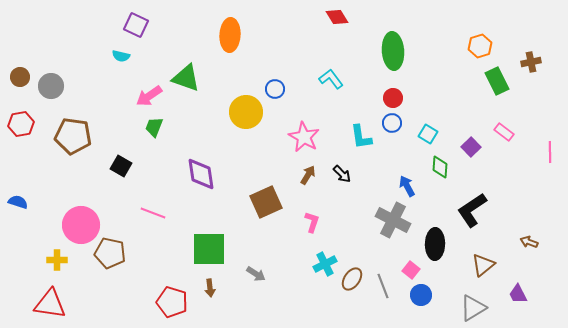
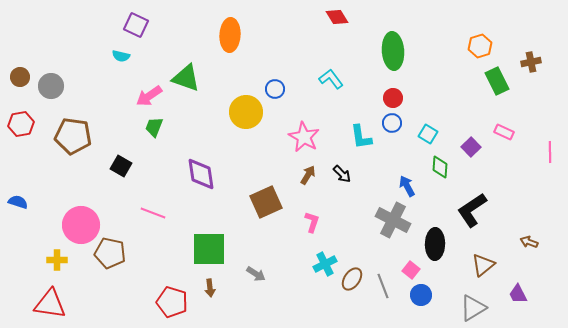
pink rectangle at (504, 132): rotated 12 degrees counterclockwise
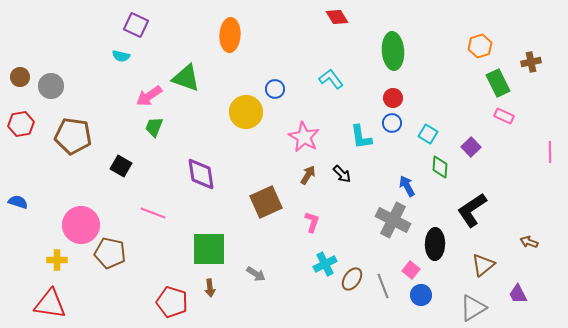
green rectangle at (497, 81): moved 1 px right, 2 px down
pink rectangle at (504, 132): moved 16 px up
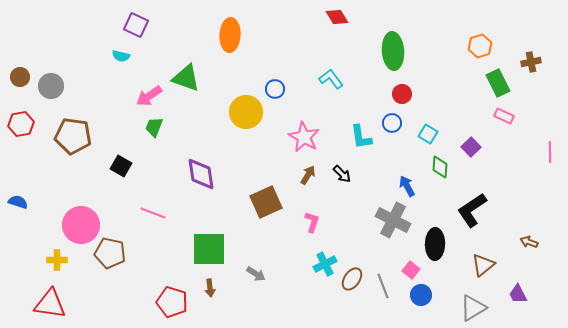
red circle at (393, 98): moved 9 px right, 4 px up
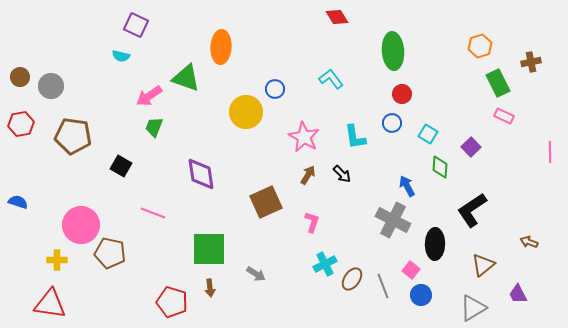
orange ellipse at (230, 35): moved 9 px left, 12 px down
cyan L-shape at (361, 137): moved 6 px left
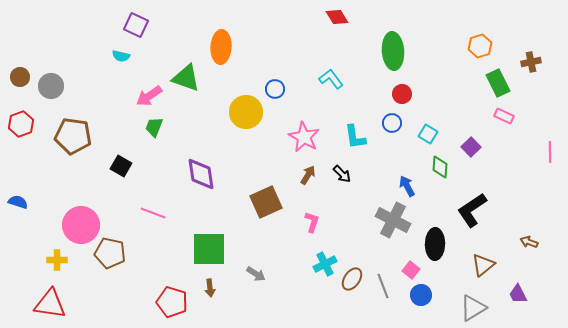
red hexagon at (21, 124): rotated 10 degrees counterclockwise
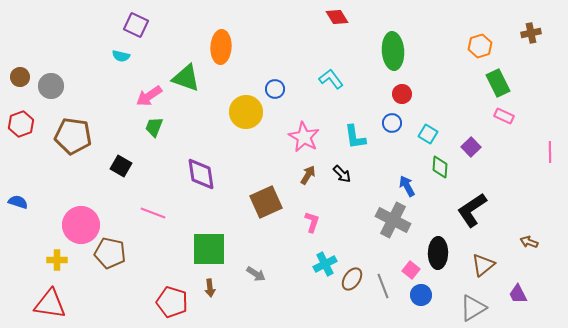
brown cross at (531, 62): moved 29 px up
black ellipse at (435, 244): moved 3 px right, 9 px down
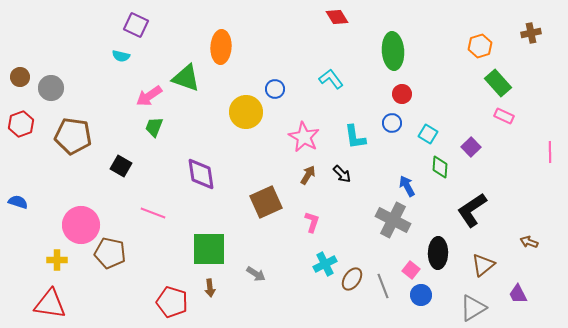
green rectangle at (498, 83): rotated 16 degrees counterclockwise
gray circle at (51, 86): moved 2 px down
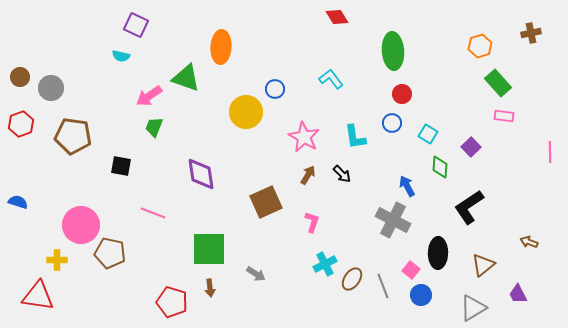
pink rectangle at (504, 116): rotated 18 degrees counterclockwise
black square at (121, 166): rotated 20 degrees counterclockwise
black L-shape at (472, 210): moved 3 px left, 3 px up
red triangle at (50, 304): moved 12 px left, 8 px up
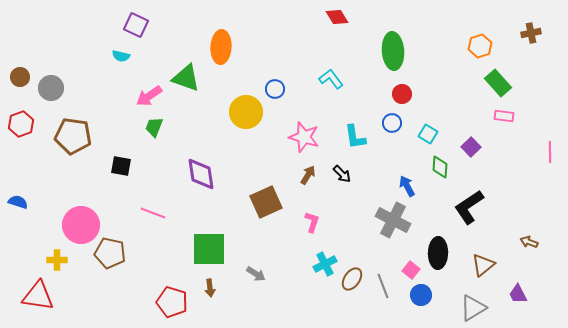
pink star at (304, 137): rotated 12 degrees counterclockwise
